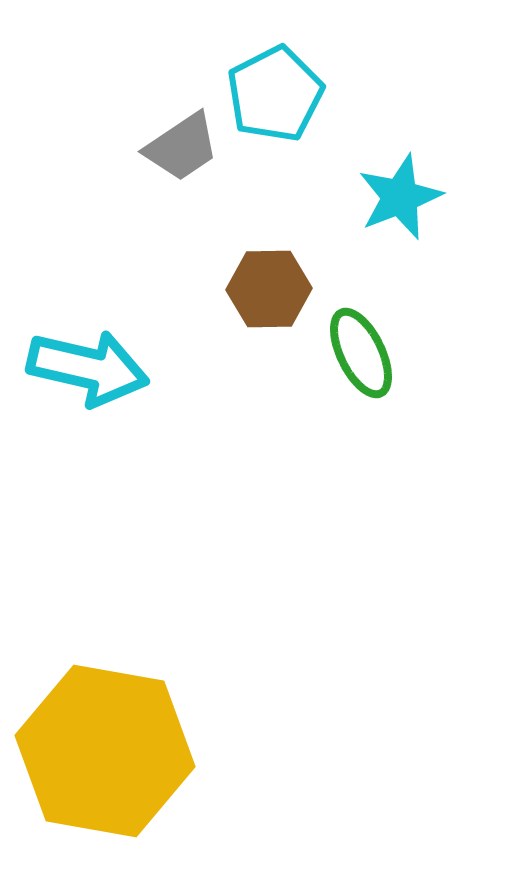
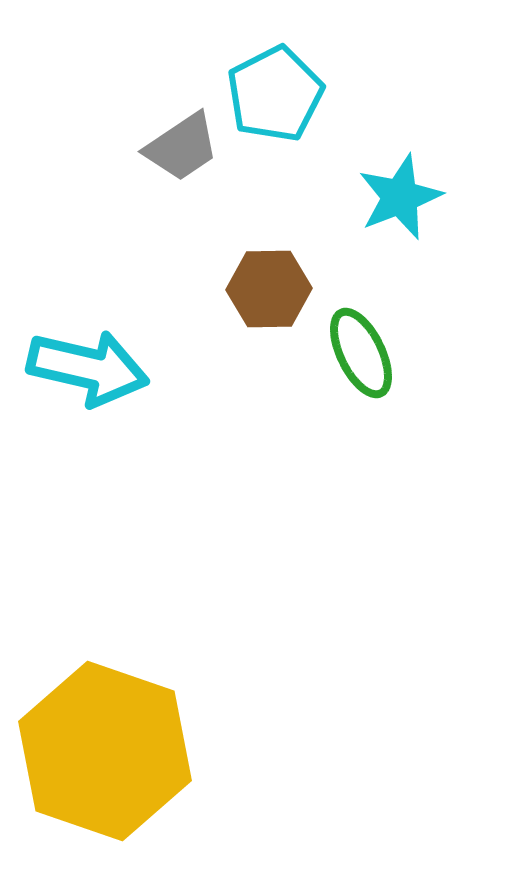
yellow hexagon: rotated 9 degrees clockwise
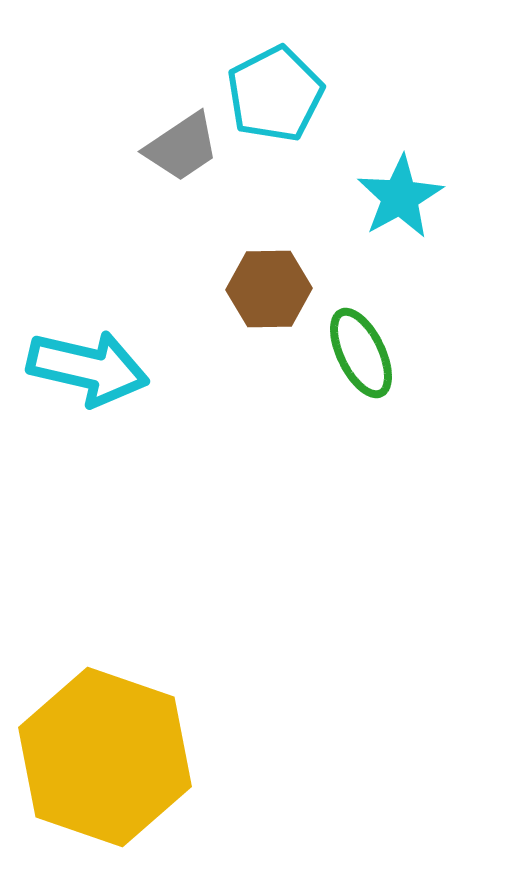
cyan star: rotated 8 degrees counterclockwise
yellow hexagon: moved 6 px down
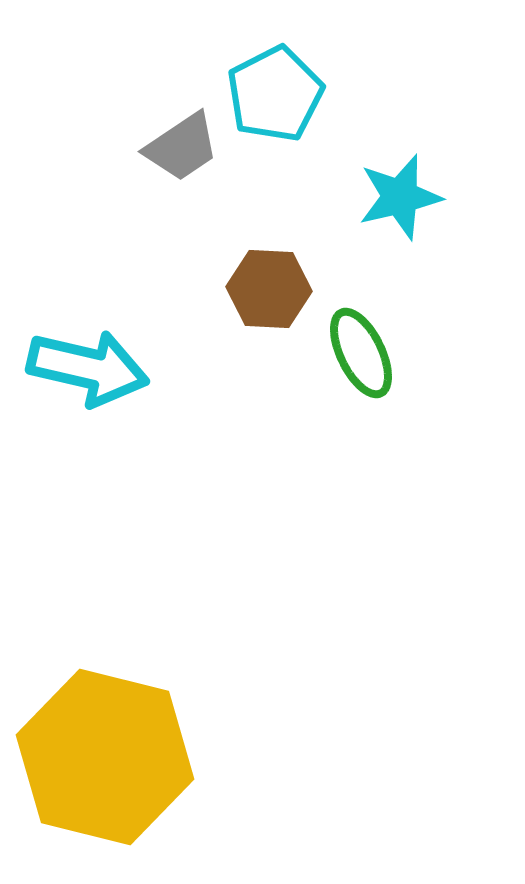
cyan star: rotated 16 degrees clockwise
brown hexagon: rotated 4 degrees clockwise
yellow hexagon: rotated 5 degrees counterclockwise
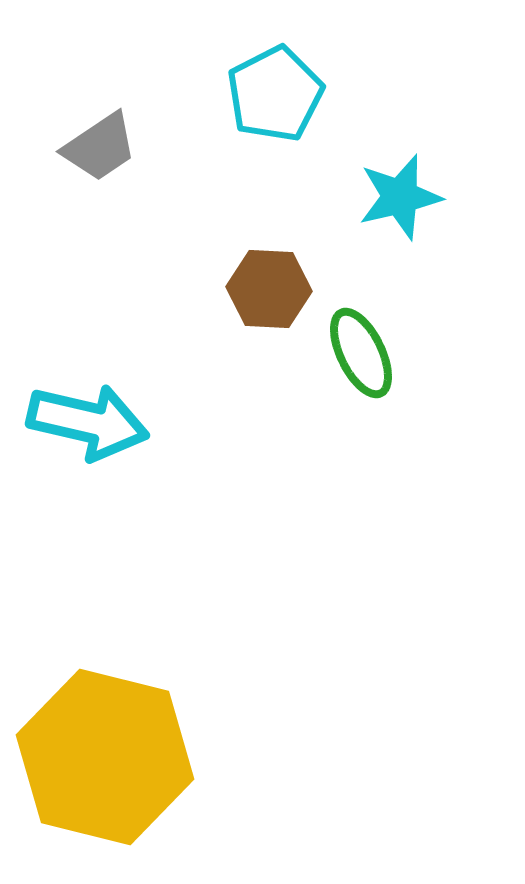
gray trapezoid: moved 82 px left
cyan arrow: moved 54 px down
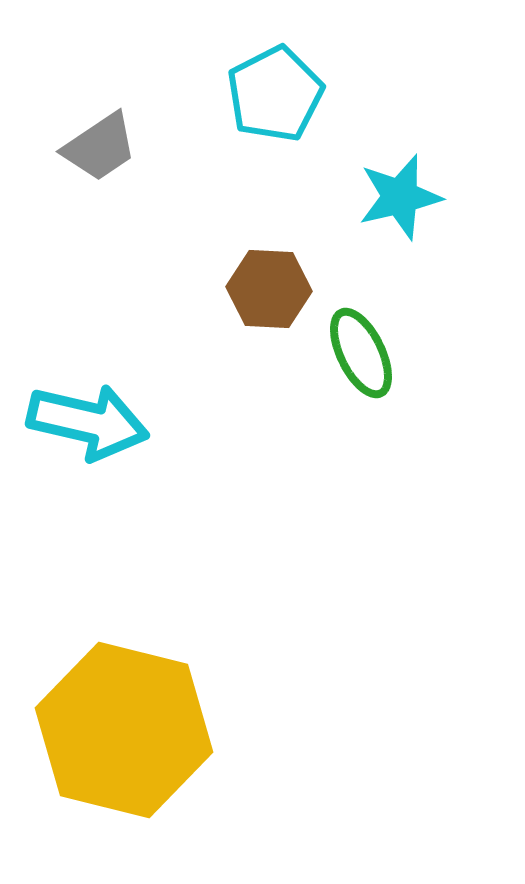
yellow hexagon: moved 19 px right, 27 px up
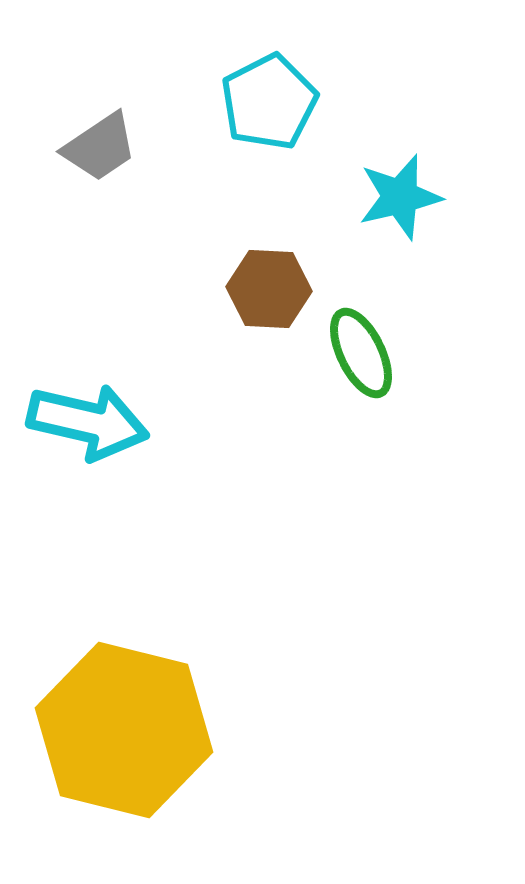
cyan pentagon: moved 6 px left, 8 px down
